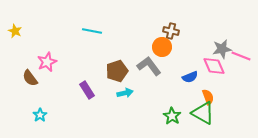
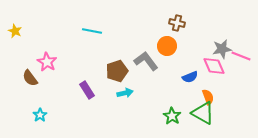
brown cross: moved 6 px right, 8 px up
orange circle: moved 5 px right, 1 px up
pink star: rotated 18 degrees counterclockwise
gray L-shape: moved 3 px left, 5 px up
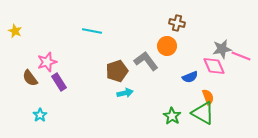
pink star: rotated 24 degrees clockwise
purple rectangle: moved 28 px left, 8 px up
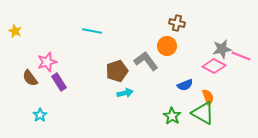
pink diamond: rotated 40 degrees counterclockwise
blue semicircle: moved 5 px left, 8 px down
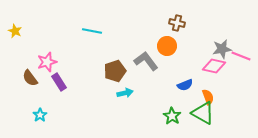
pink diamond: rotated 15 degrees counterclockwise
brown pentagon: moved 2 px left
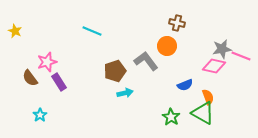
cyan line: rotated 12 degrees clockwise
green star: moved 1 px left, 1 px down
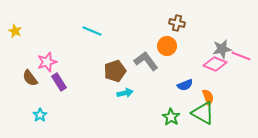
pink diamond: moved 1 px right, 2 px up; rotated 10 degrees clockwise
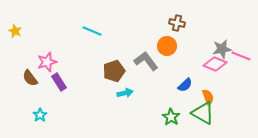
brown pentagon: moved 1 px left
blue semicircle: rotated 21 degrees counterclockwise
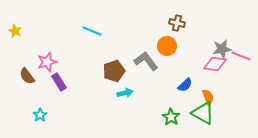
pink diamond: rotated 15 degrees counterclockwise
brown semicircle: moved 3 px left, 2 px up
